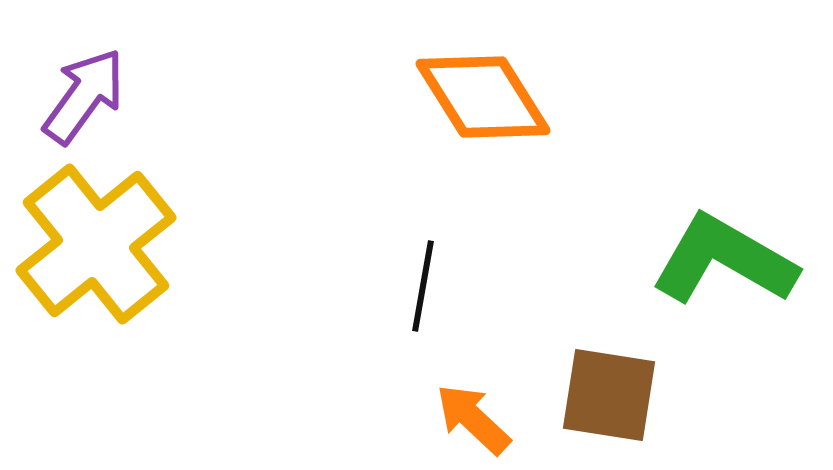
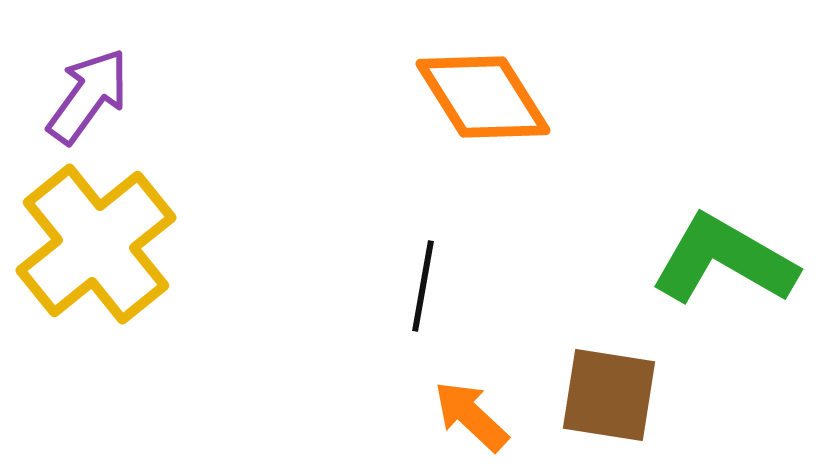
purple arrow: moved 4 px right
orange arrow: moved 2 px left, 3 px up
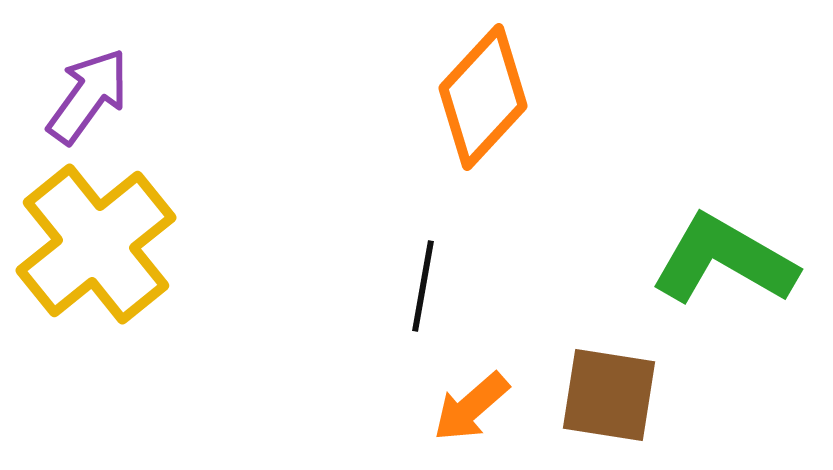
orange diamond: rotated 75 degrees clockwise
orange arrow: moved 9 px up; rotated 84 degrees counterclockwise
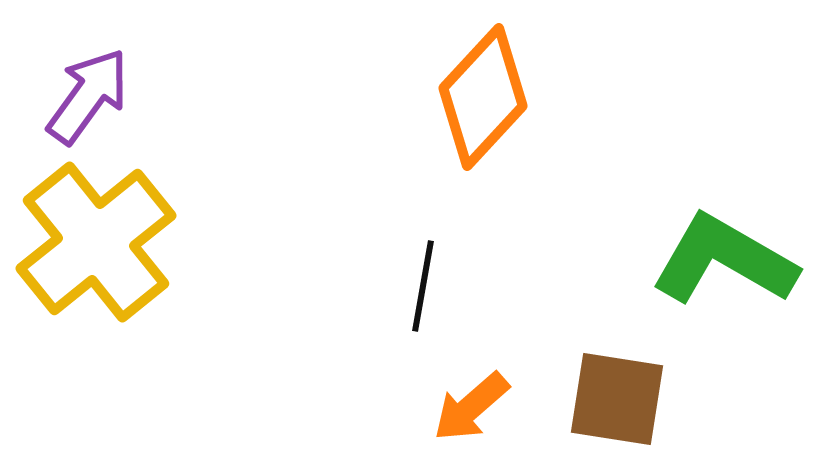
yellow cross: moved 2 px up
brown square: moved 8 px right, 4 px down
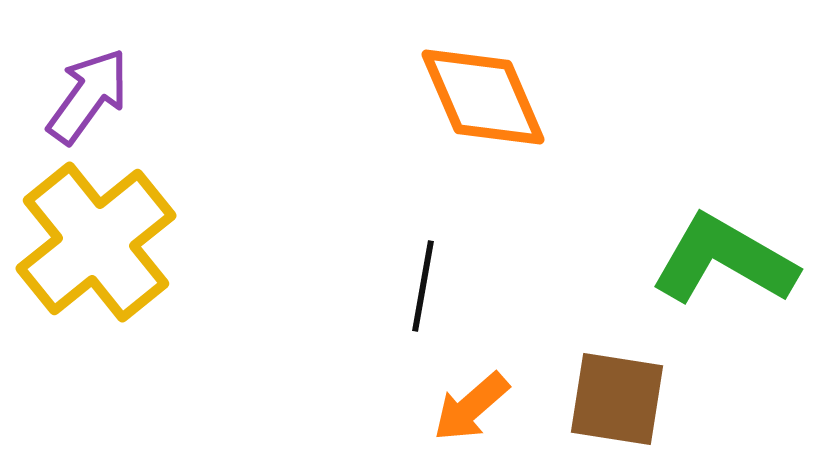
orange diamond: rotated 66 degrees counterclockwise
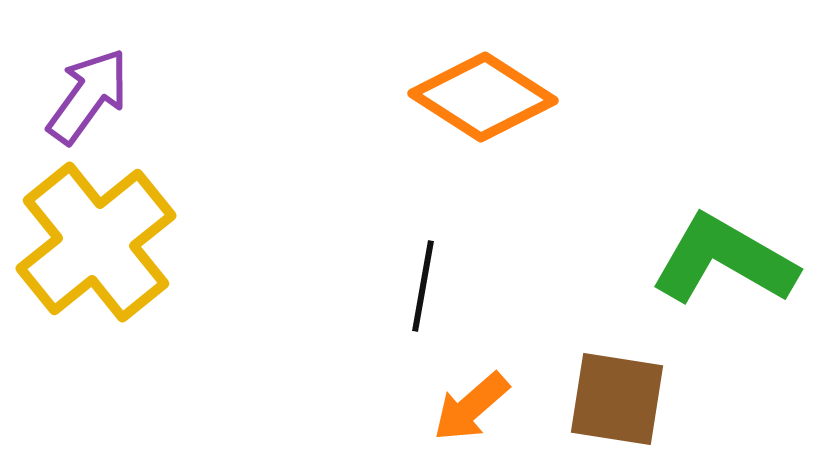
orange diamond: rotated 34 degrees counterclockwise
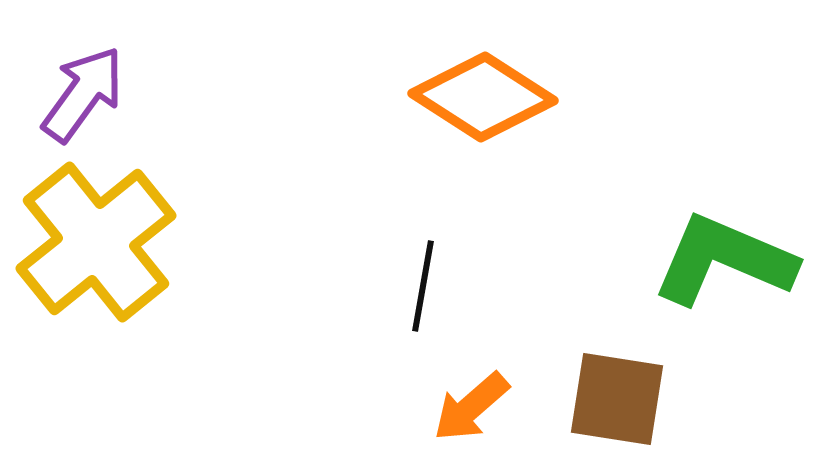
purple arrow: moved 5 px left, 2 px up
green L-shape: rotated 7 degrees counterclockwise
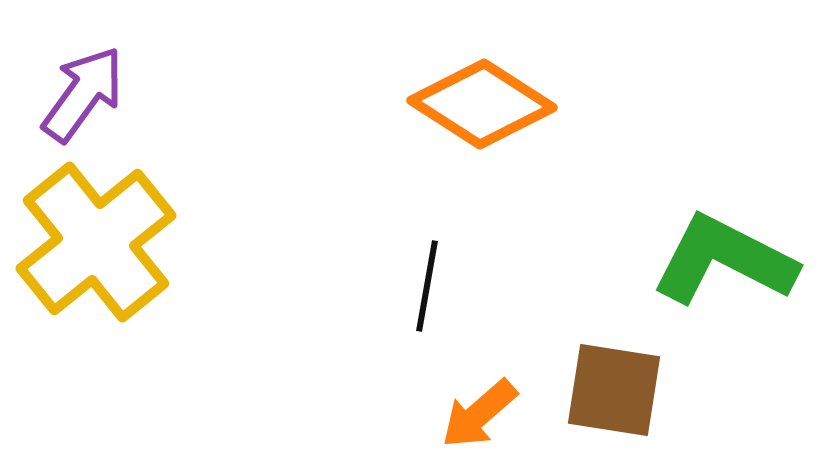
orange diamond: moved 1 px left, 7 px down
green L-shape: rotated 4 degrees clockwise
black line: moved 4 px right
brown square: moved 3 px left, 9 px up
orange arrow: moved 8 px right, 7 px down
